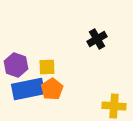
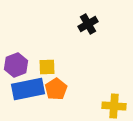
black cross: moved 9 px left, 15 px up
purple hexagon: rotated 20 degrees clockwise
orange pentagon: moved 4 px right
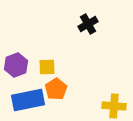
blue rectangle: moved 11 px down
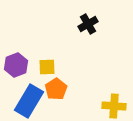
blue rectangle: moved 1 px right, 1 px down; rotated 48 degrees counterclockwise
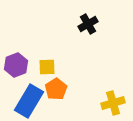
yellow cross: moved 1 px left, 3 px up; rotated 20 degrees counterclockwise
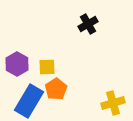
purple hexagon: moved 1 px right, 1 px up; rotated 10 degrees counterclockwise
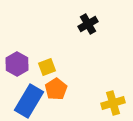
yellow square: rotated 18 degrees counterclockwise
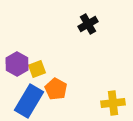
yellow square: moved 10 px left, 2 px down
orange pentagon: rotated 10 degrees counterclockwise
yellow cross: rotated 10 degrees clockwise
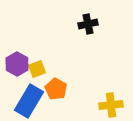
black cross: rotated 18 degrees clockwise
yellow cross: moved 2 px left, 2 px down
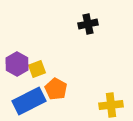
blue rectangle: rotated 32 degrees clockwise
